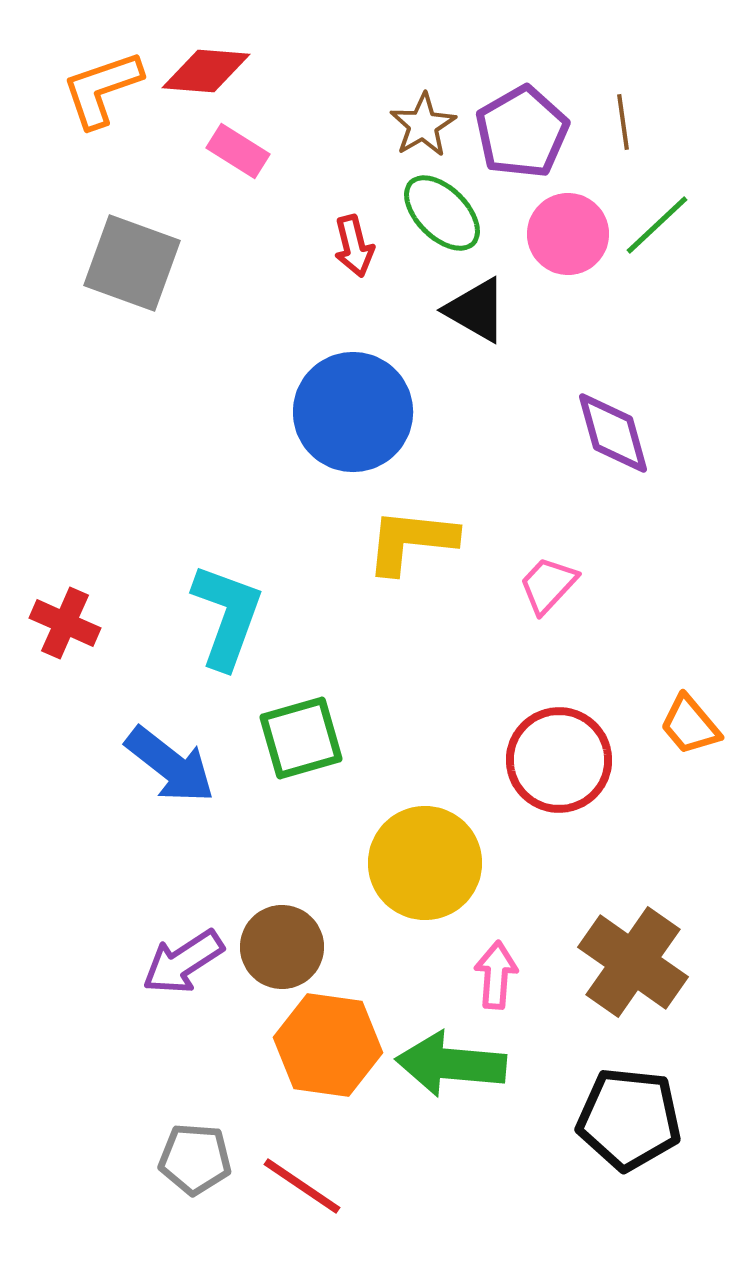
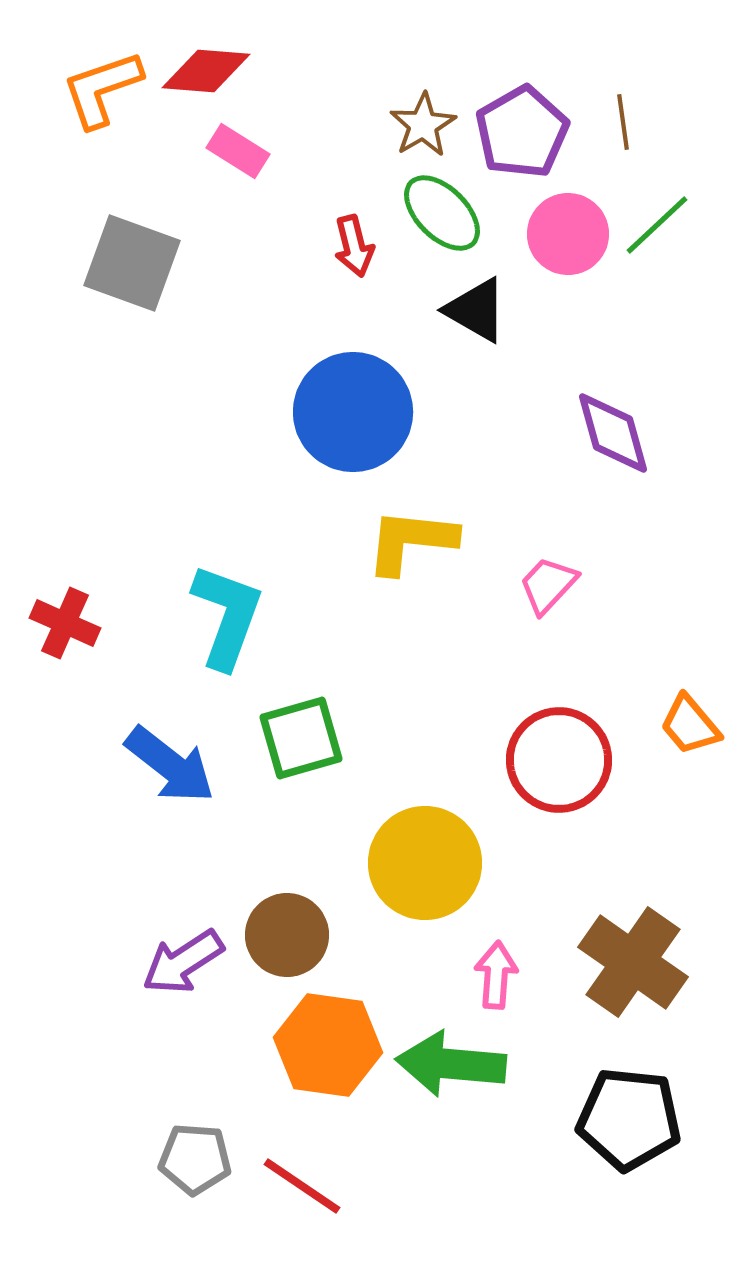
brown circle: moved 5 px right, 12 px up
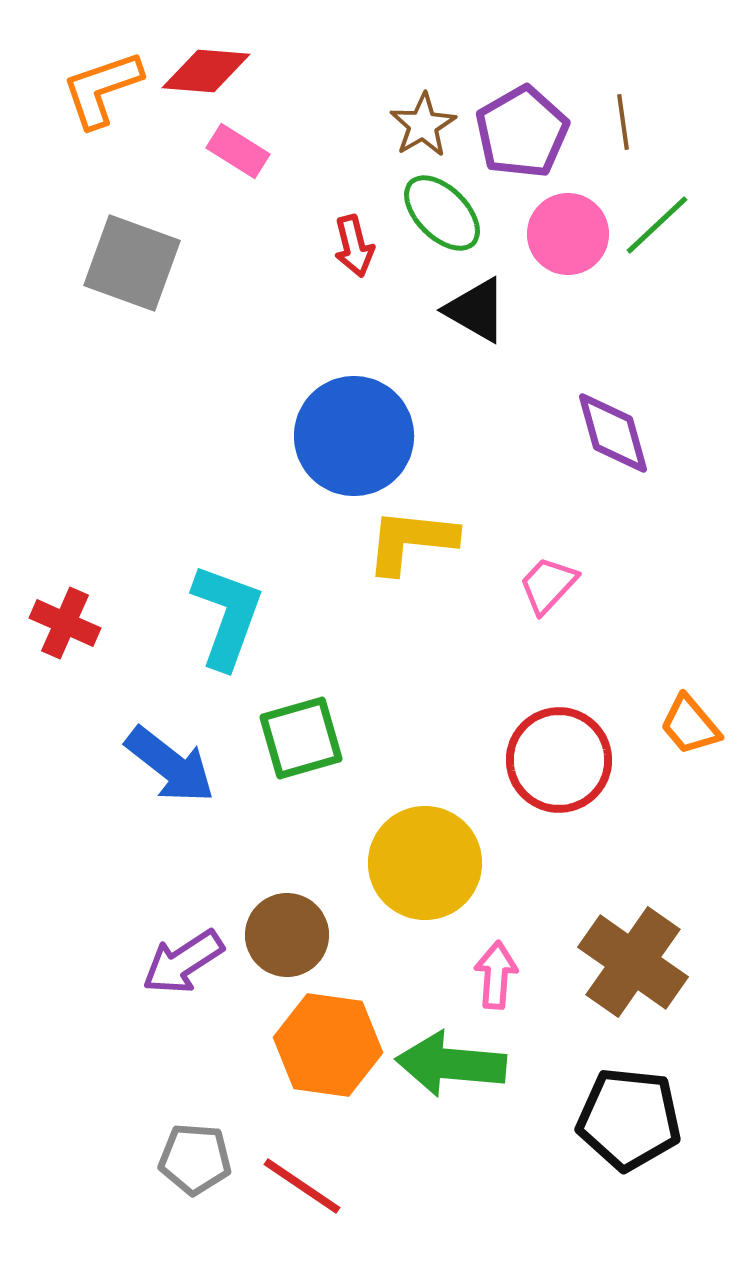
blue circle: moved 1 px right, 24 px down
